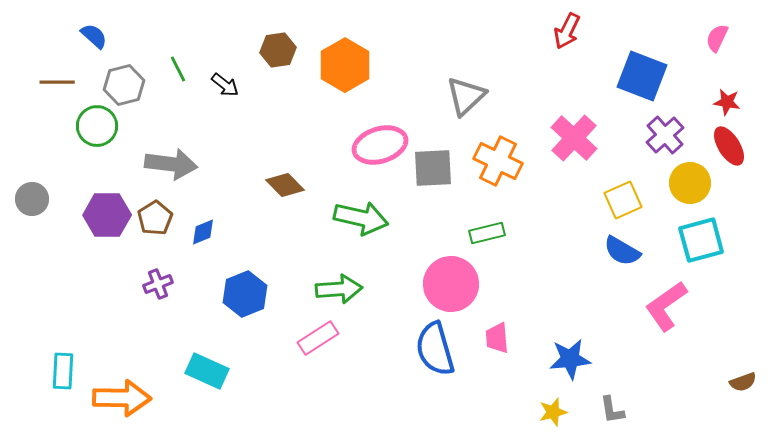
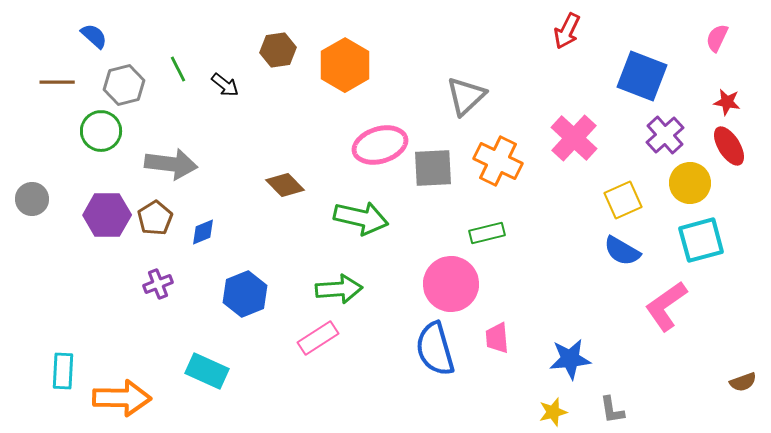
green circle at (97, 126): moved 4 px right, 5 px down
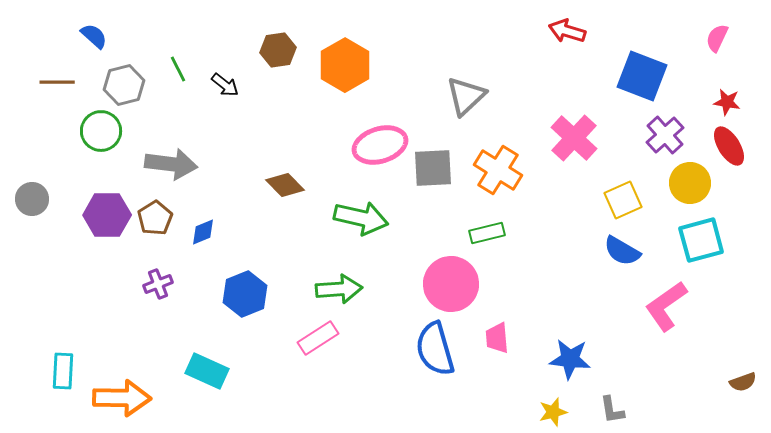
red arrow at (567, 31): rotated 81 degrees clockwise
orange cross at (498, 161): moved 9 px down; rotated 6 degrees clockwise
blue star at (570, 359): rotated 12 degrees clockwise
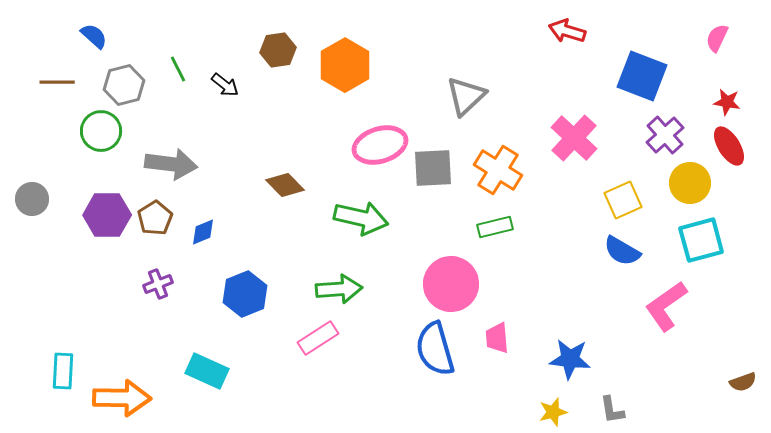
green rectangle at (487, 233): moved 8 px right, 6 px up
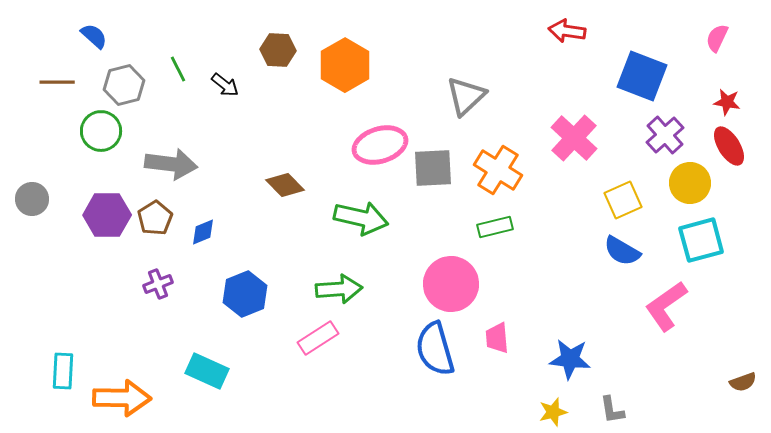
red arrow at (567, 31): rotated 9 degrees counterclockwise
brown hexagon at (278, 50): rotated 12 degrees clockwise
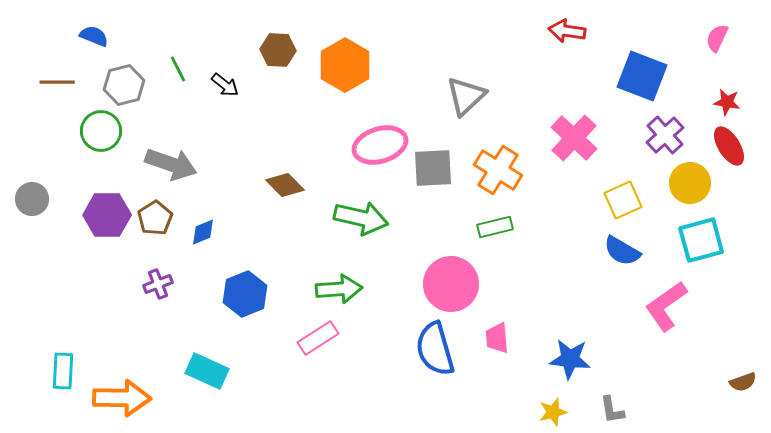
blue semicircle at (94, 36): rotated 20 degrees counterclockwise
gray arrow at (171, 164): rotated 12 degrees clockwise
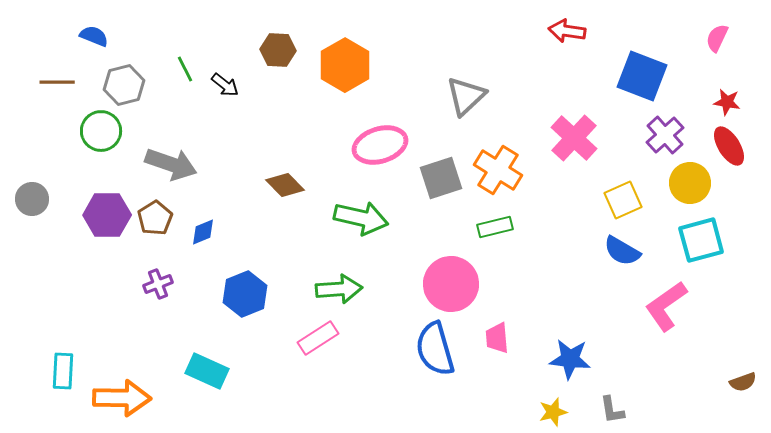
green line at (178, 69): moved 7 px right
gray square at (433, 168): moved 8 px right, 10 px down; rotated 15 degrees counterclockwise
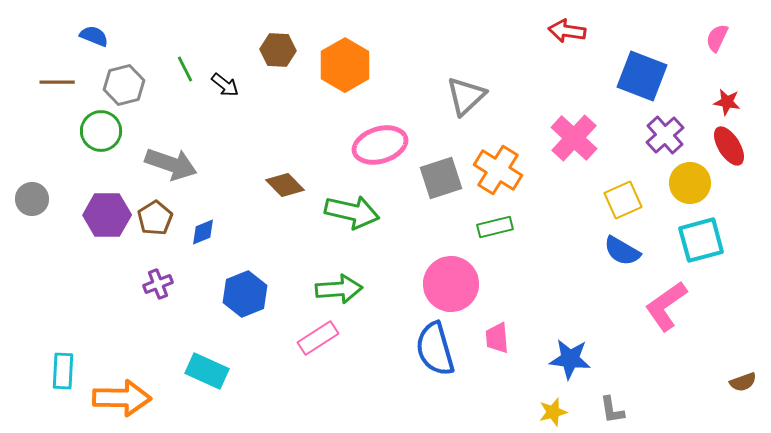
green arrow at (361, 218): moved 9 px left, 6 px up
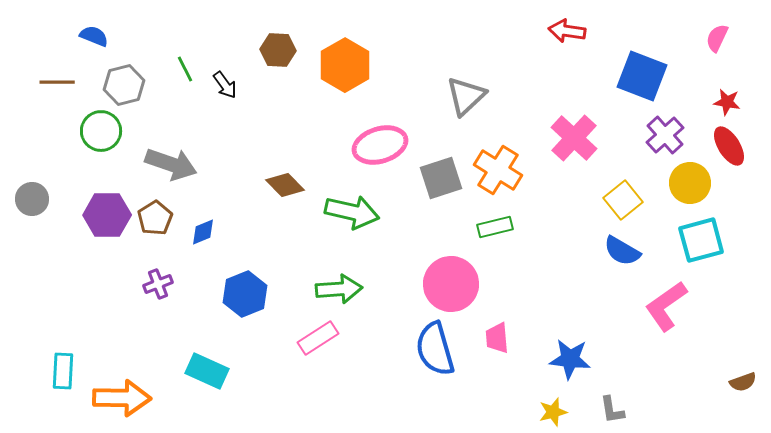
black arrow at (225, 85): rotated 16 degrees clockwise
yellow square at (623, 200): rotated 15 degrees counterclockwise
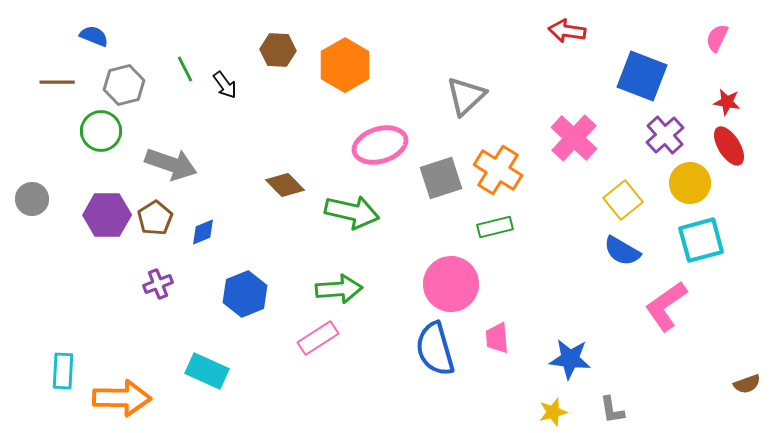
brown semicircle at (743, 382): moved 4 px right, 2 px down
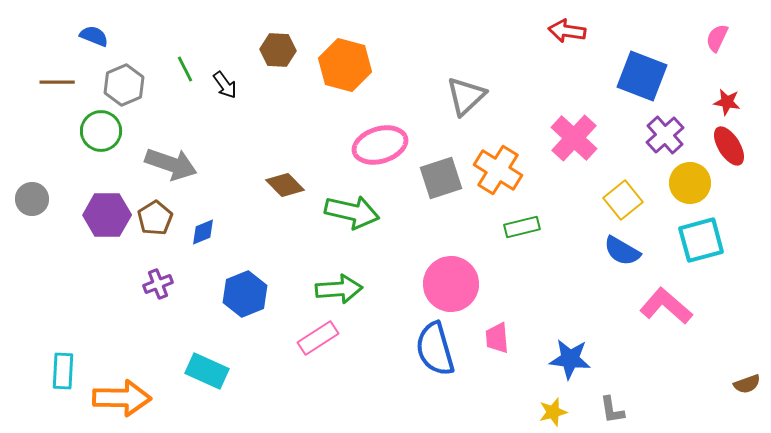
orange hexagon at (345, 65): rotated 15 degrees counterclockwise
gray hexagon at (124, 85): rotated 9 degrees counterclockwise
green rectangle at (495, 227): moved 27 px right
pink L-shape at (666, 306): rotated 76 degrees clockwise
